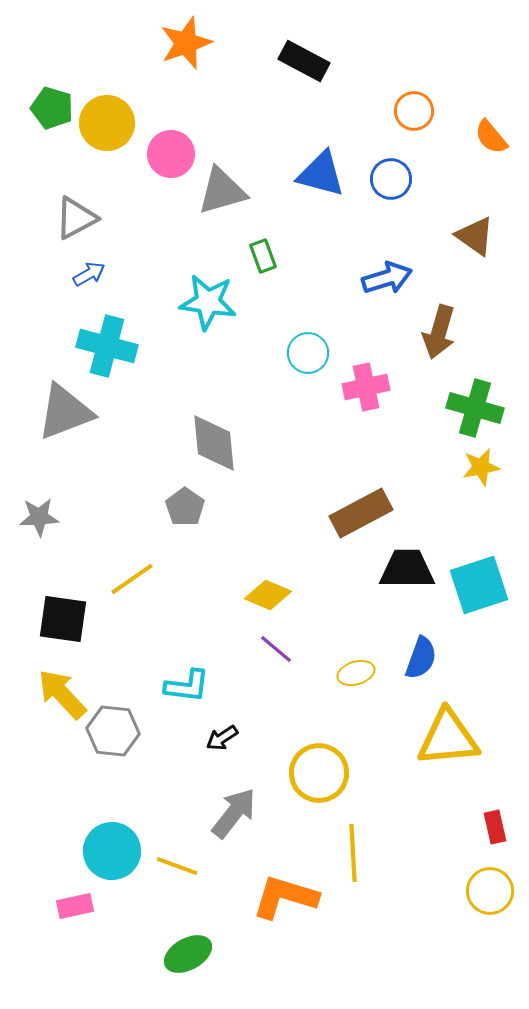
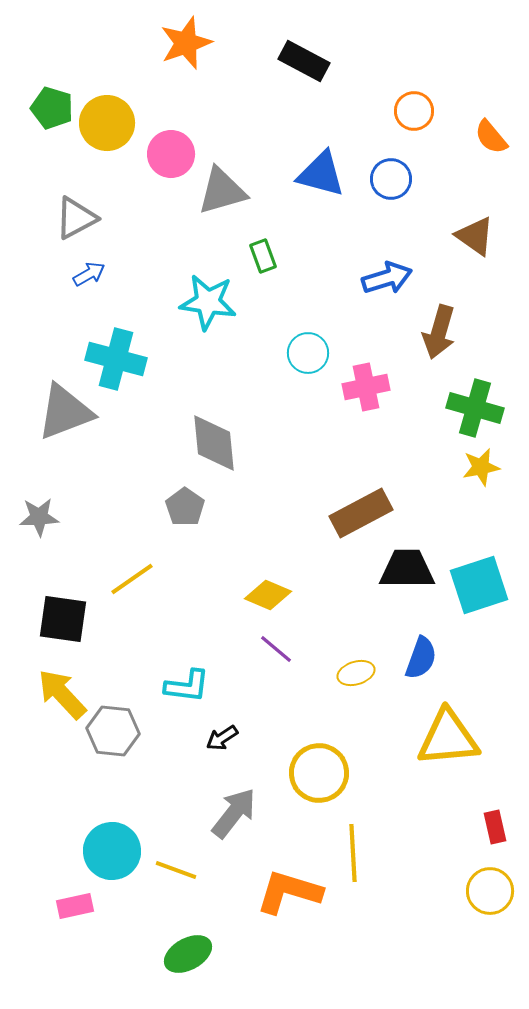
cyan cross at (107, 346): moved 9 px right, 13 px down
yellow line at (177, 866): moved 1 px left, 4 px down
orange L-shape at (285, 897): moved 4 px right, 5 px up
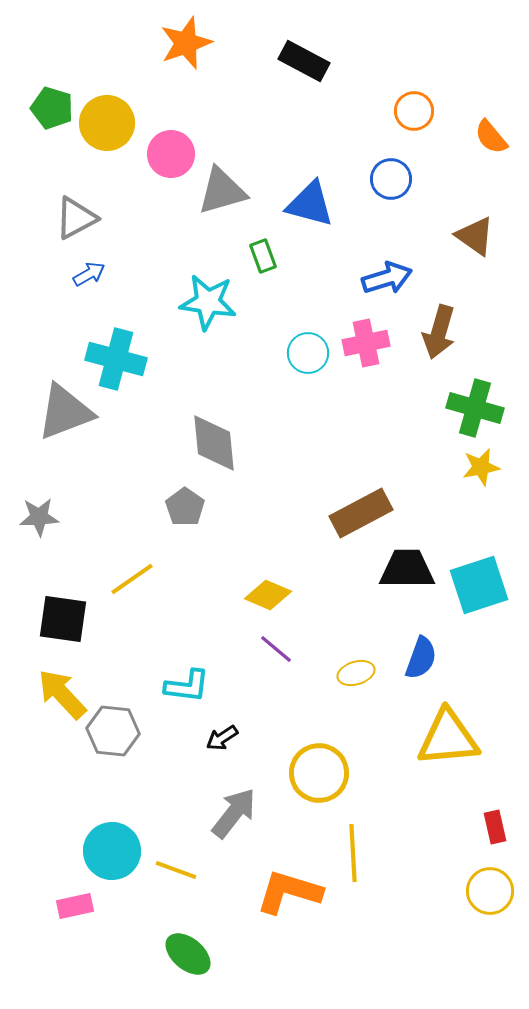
blue triangle at (321, 174): moved 11 px left, 30 px down
pink cross at (366, 387): moved 44 px up
green ellipse at (188, 954): rotated 69 degrees clockwise
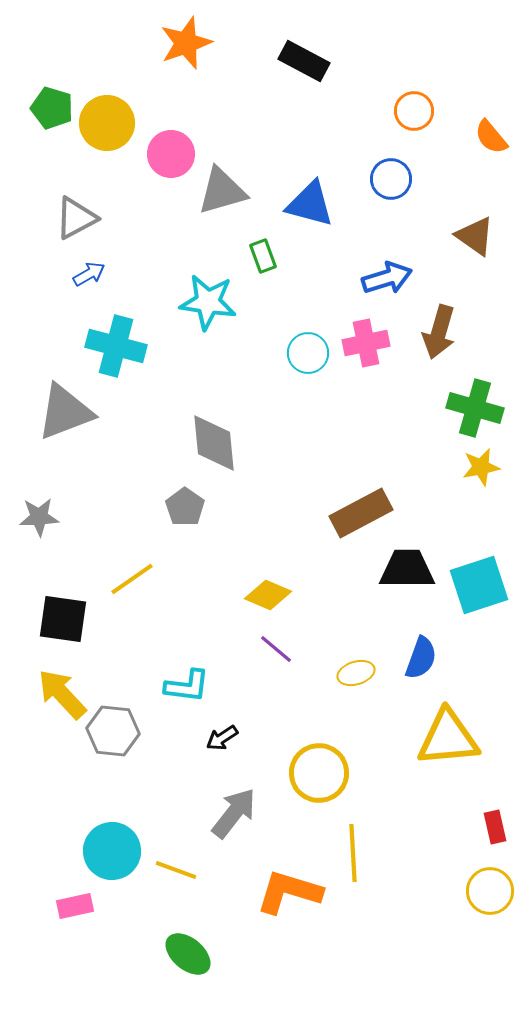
cyan cross at (116, 359): moved 13 px up
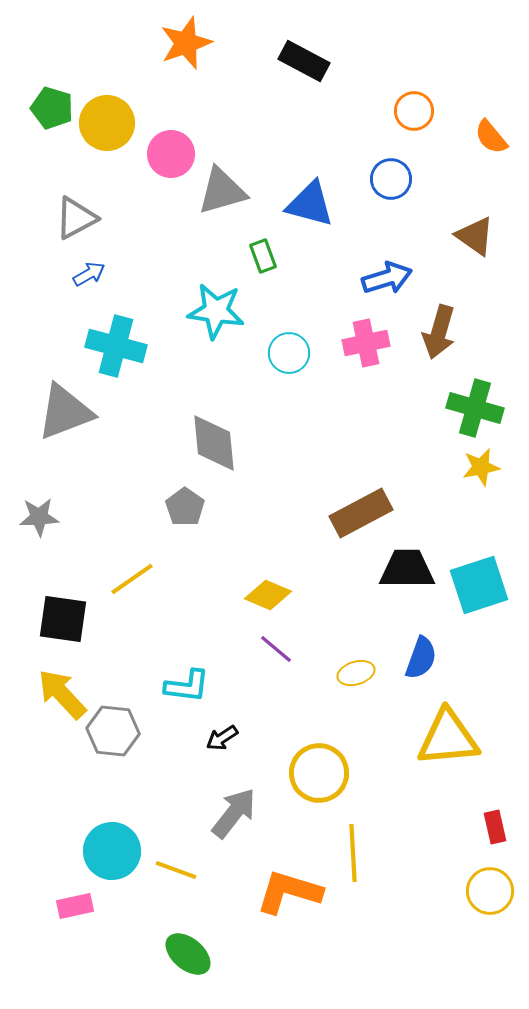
cyan star at (208, 302): moved 8 px right, 9 px down
cyan circle at (308, 353): moved 19 px left
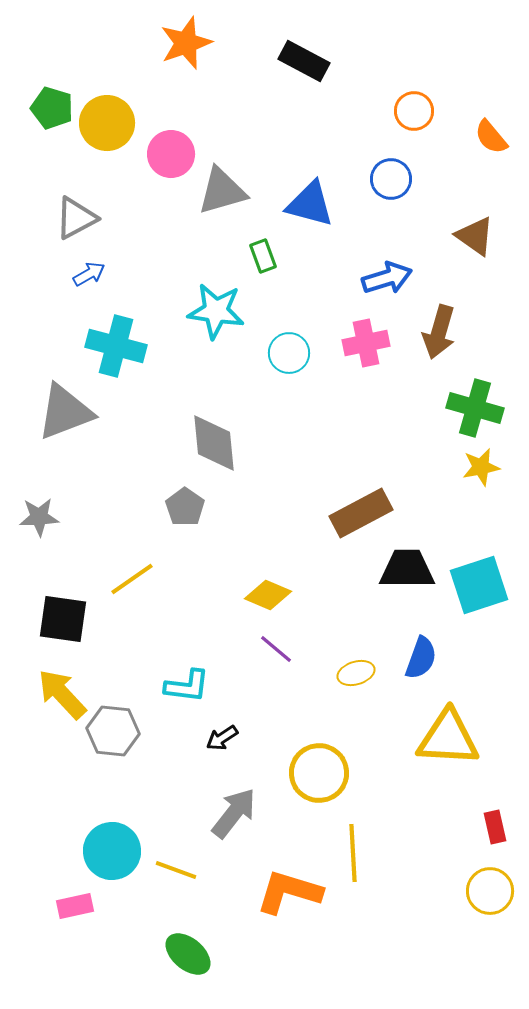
yellow triangle at (448, 738): rotated 8 degrees clockwise
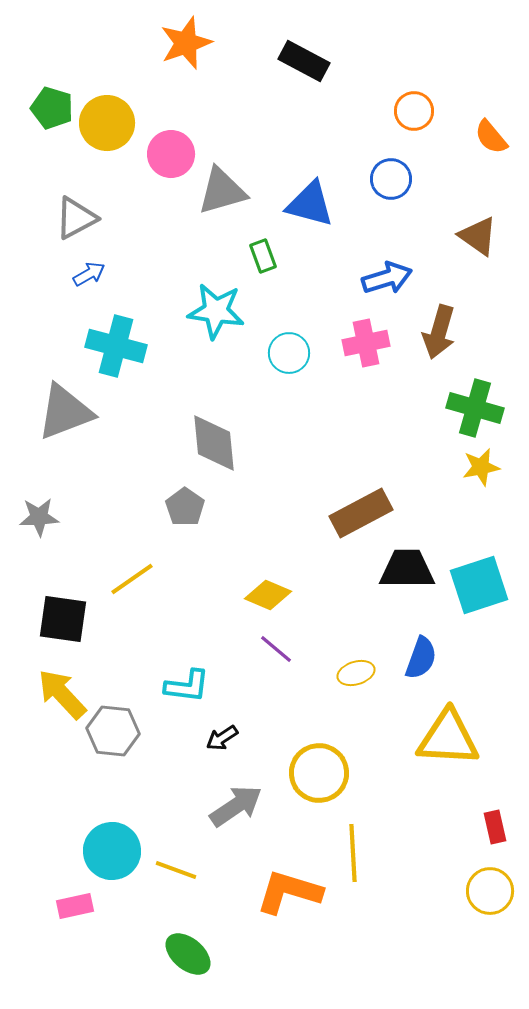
brown triangle at (475, 236): moved 3 px right
gray arrow at (234, 813): moved 2 px right, 7 px up; rotated 18 degrees clockwise
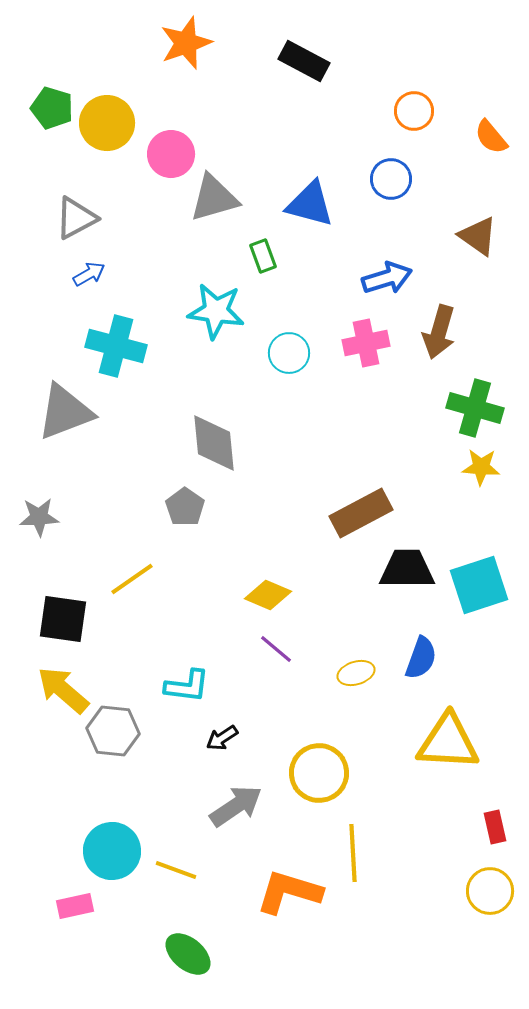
gray triangle at (222, 191): moved 8 px left, 7 px down
yellow star at (481, 467): rotated 15 degrees clockwise
yellow arrow at (62, 694): moved 1 px right, 4 px up; rotated 6 degrees counterclockwise
yellow triangle at (448, 738): moved 4 px down
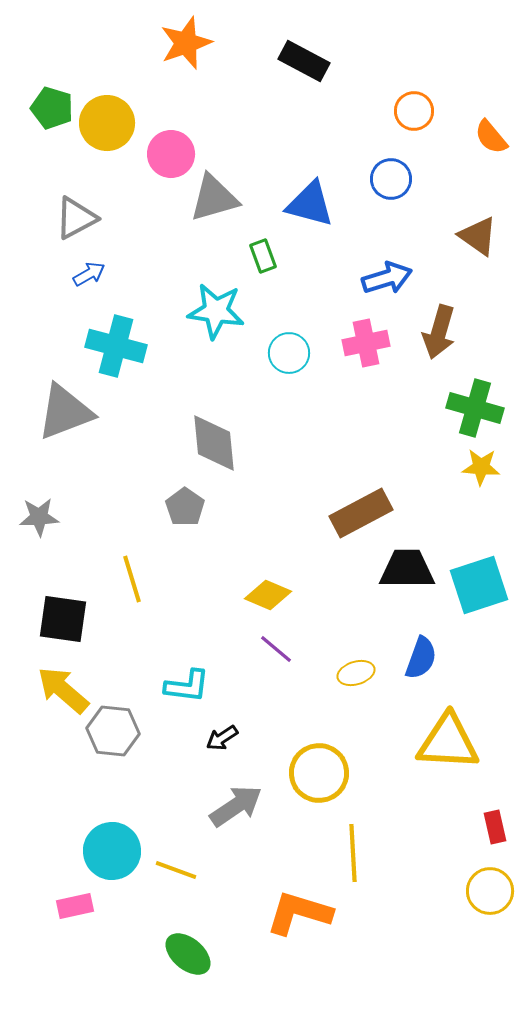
yellow line at (132, 579): rotated 72 degrees counterclockwise
orange L-shape at (289, 892): moved 10 px right, 21 px down
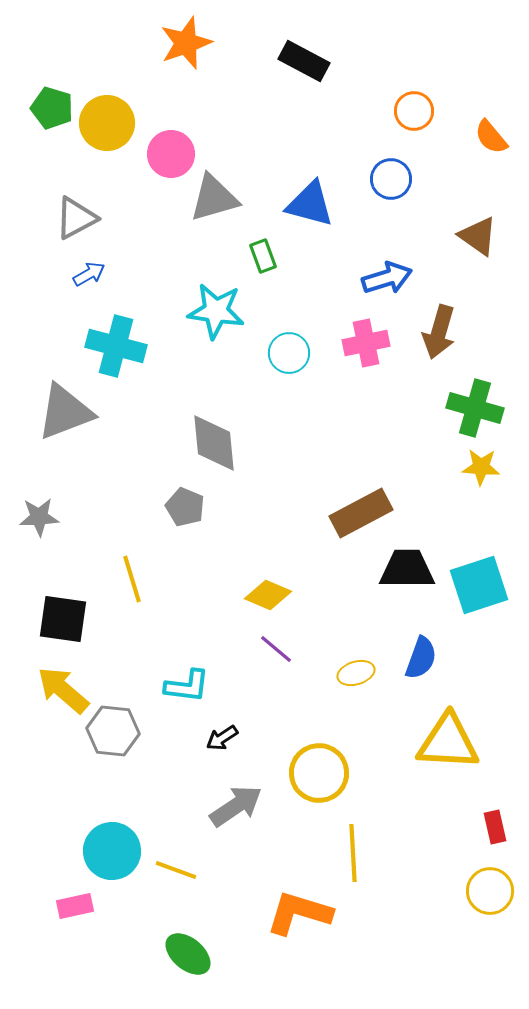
gray pentagon at (185, 507): rotated 12 degrees counterclockwise
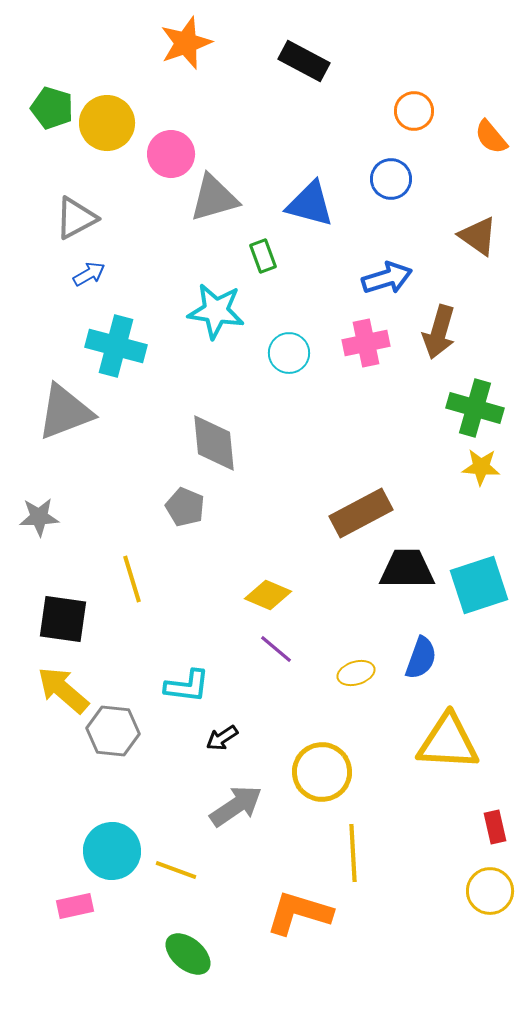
yellow circle at (319, 773): moved 3 px right, 1 px up
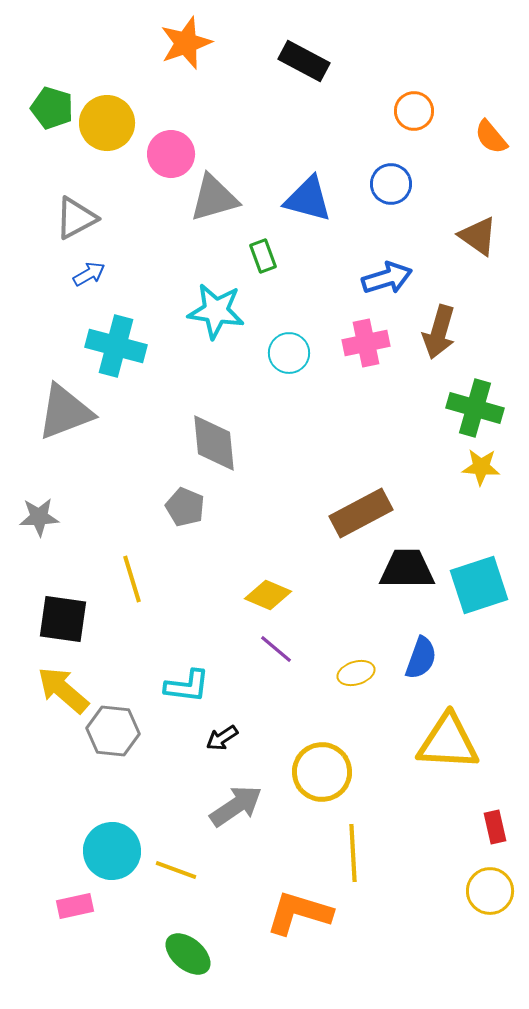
blue circle at (391, 179): moved 5 px down
blue triangle at (310, 204): moved 2 px left, 5 px up
